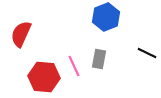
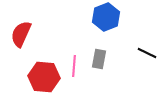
pink line: rotated 30 degrees clockwise
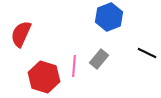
blue hexagon: moved 3 px right
gray rectangle: rotated 30 degrees clockwise
red hexagon: rotated 12 degrees clockwise
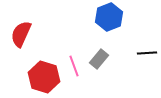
black line: rotated 30 degrees counterclockwise
pink line: rotated 25 degrees counterclockwise
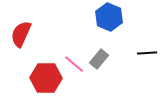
blue hexagon: rotated 16 degrees counterclockwise
pink line: moved 2 px up; rotated 30 degrees counterclockwise
red hexagon: moved 2 px right, 1 px down; rotated 16 degrees counterclockwise
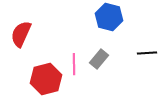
blue hexagon: rotated 8 degrees counterclockwise
pink line: rotated 50 degrees clockwise
red hexagon: moved 1 px down; rotated 16 degrees counterclockwise
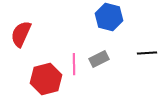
gray rectangle: rotated 24 degrees clockwise
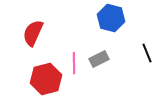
blue hexagon: moved 2 px right, 1 px down
red semicircle: moved 12 px right, 1 px up
black line: rotated 72 degrees clockwise
pink line: moved 1 px up
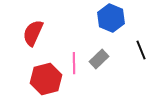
blue hexagon: rotated 8 degrees clockwise
black line: moved 6 px left, 3 px up
gray rectangle: rotated 18 degrees counterclockwise
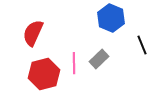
black line: moved 1 px right, 5 px up
red hexagon: moved 2 px left, 5 px up
